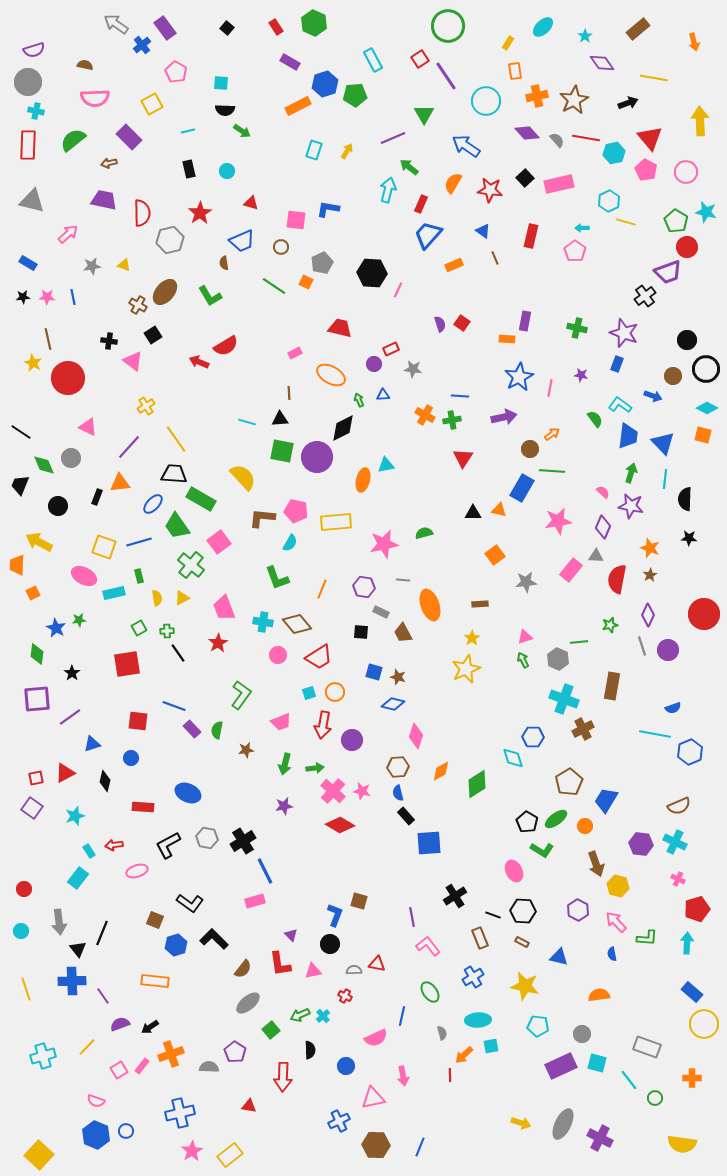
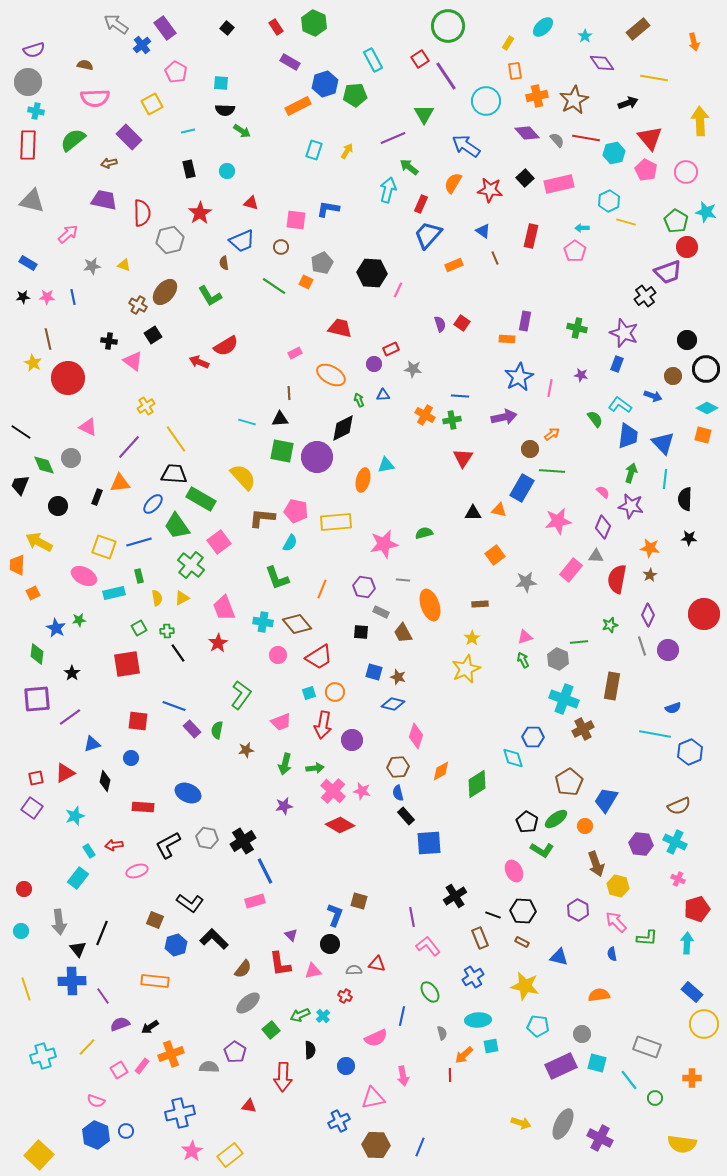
orange star at (650, 548): rotated 12 degrees counterclockwise
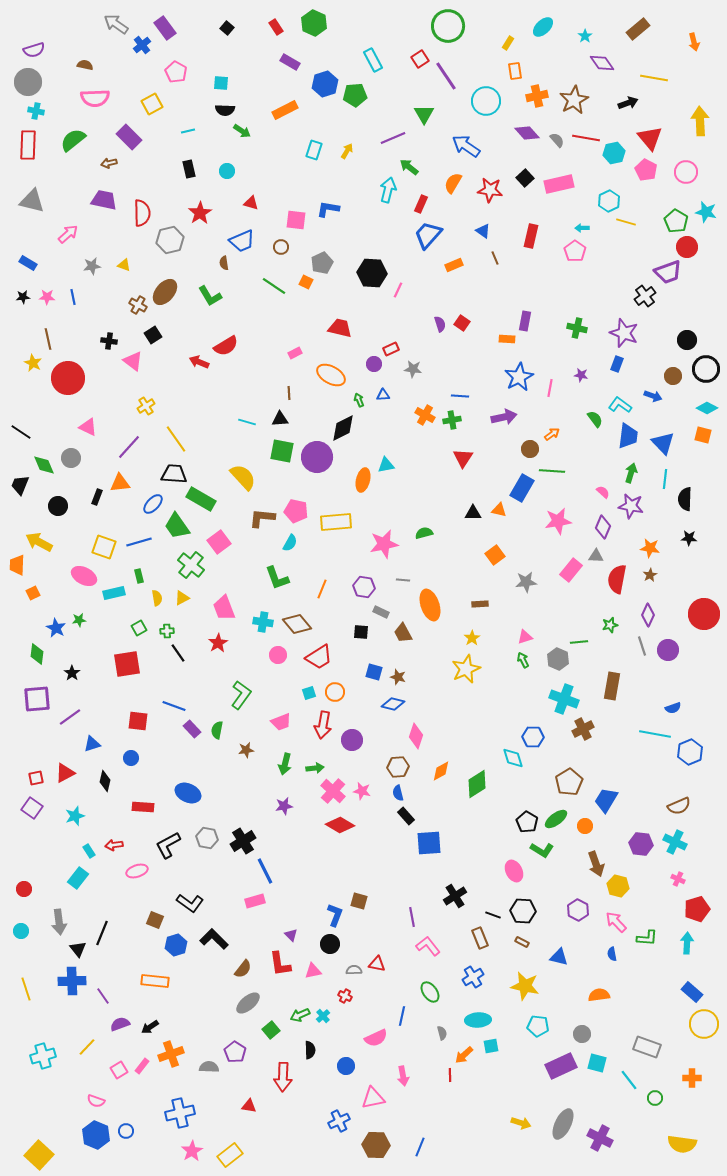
orange rectangle at (298, 106): moved 13 px left, 4 px down
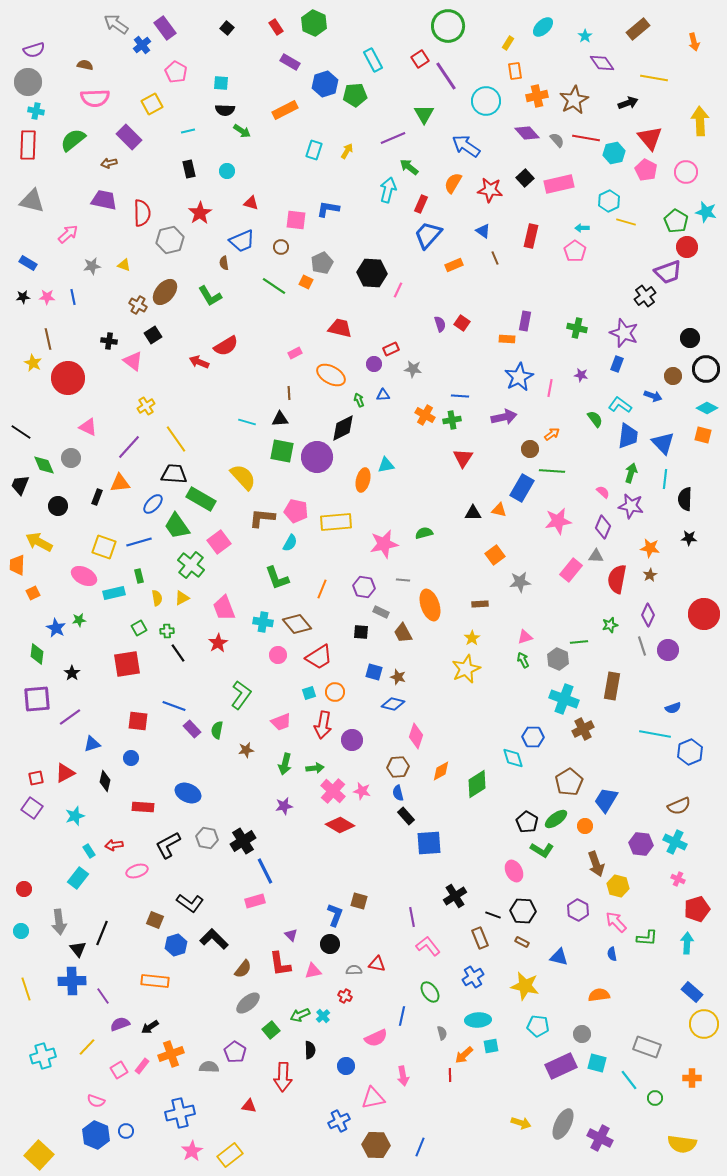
black circle at (687, 340): moved 3 px right, 2 px up
gray star at (526, 582): moved 6 px left
